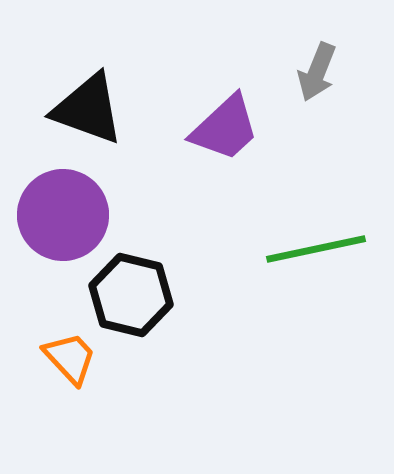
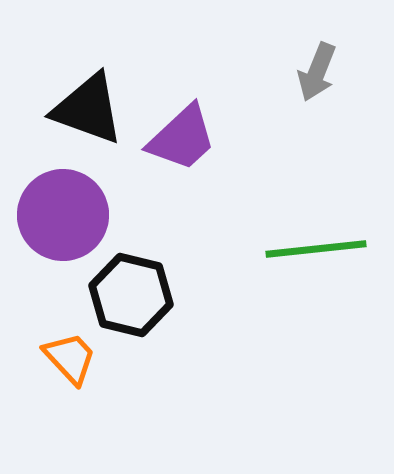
purple trapezoid: moved 43 px left, 10 px down
green line: rotated 6 degrees clockwise
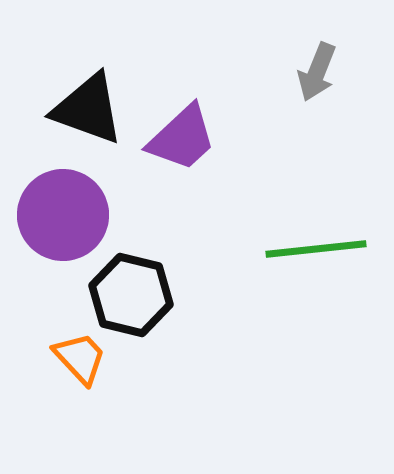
orange trapezoid: moved 10 px right
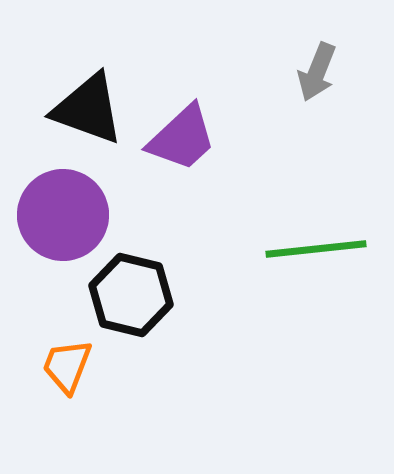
orange trapezoid: moved 13 px left, 8 px down; rotated 116 degrees counterclockwise
